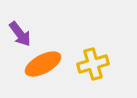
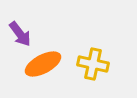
yellow cross: rotated 28 degrees clockwise
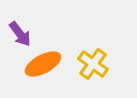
yellow cross: rotated 24 degrees clockwise
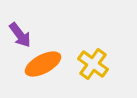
purple arrow: moved 1 px down
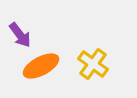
orange ellipse: moved 2 px left, 2 px down
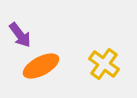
yellow cross: moved 11 px right
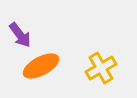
yellow cross: moved 3 px left, 4 px down; rotated 24 degrees clockwise
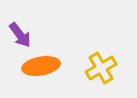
orange ellipse: rotated 18 degrees clockwise
